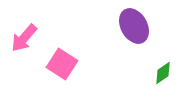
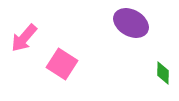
purple ellipse: moved 3 px left, 3 px up; rotated 32 degrees counterclockwise
green diamond: rotated 55 degrees counterclockwise
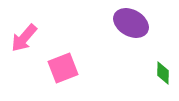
pink square: moved 1 px right, 4 px down; rotated 36 degrees clockwise
